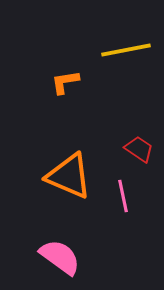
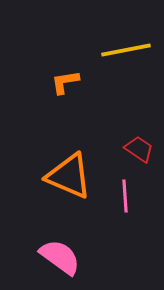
pink line: moved 2 px right; rotated 8 degrees clockwise
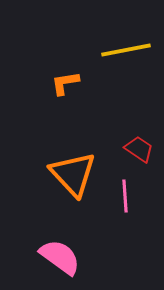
orange L-shape: moved 1 px down
orange triangle: moved 4 px right, 2 px up; rotated 24 degrees clockwise
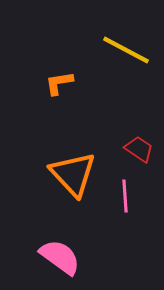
yellow line: rotated 39 degrees clockwise
orange L-shape: moved 6 px left
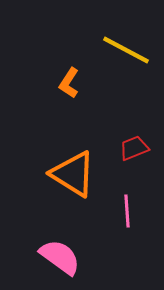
orange L-shape: moved 10 px right; rotated 48 degrees counterclockwise
red trapezoid: moved 5 px left, 1 px up; rotated 56 degrees counterclockwise
orange triangle: rotated 15 degrees counterclockwise
pink line: moved 2 px right, 15 px down
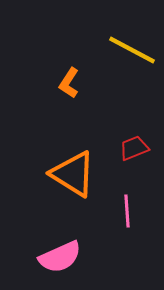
yellow line: moved 6 px right
pink semicircle: rotated 120 degrees clockwise
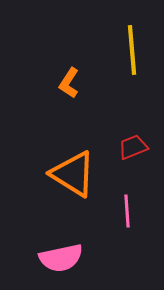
yellow line: rotated 57 degrees clockwise
red trapezoid: moved 1 px left, 1 px up
pink semicircle: moved 1 px right, 1 px down; rotated 12 degrees clockwise
